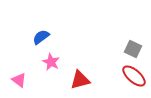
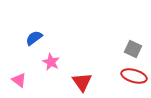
blue semicircle: moved 7 px left, 1 px down
red ellipse: rotated 25 degrees counterclockwise
red triangle: moved 2 px right, 2 px down; rotated 50 degrees counterclockwise
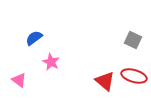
gray square: moved 9 px up
red triangle: moved 23 px right, 1 px up; rotated 15 degrees counterclockwise
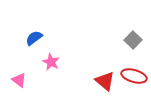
gray square: rotated 18 degrees clockwise
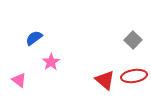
pink star: rotated 12 degrees clockwise
red ellipse: rotated 25 degrees counterclockwise
red triangle: moved 1 px up
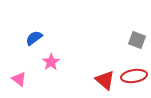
gray square: moved 4 px right; rotated 24 degrees counterclockwise
pink triangle: moved 1 px up
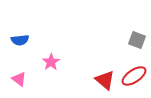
blue semicircle: moved 14 px left, 2 px down; rotated 150 degrees counterclockwise
red ellipse: rotated 25 degrees counterclockwise
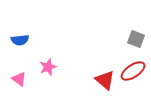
gray square: moved 1 px left, 1 px up
pink star: moved 3 px left, 5 px down; rotated 12 degrees clockwise
red ellipse: moved 1 px left, 5 px up
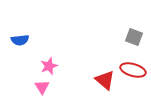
gray square: moved 2 px left, 2 px up
pink star: moved 1 px right, 1 px up
red ellipse: moved 1 px up; rotated 50 degrees clockwise
pink triangle: moved 23 px right, 8 px down; rotated 21 degrees clockwise
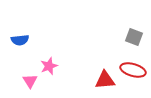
red triangle: rotated 45 degrees counterclockwise
pink triangle: moved 12 px left, 6 px up
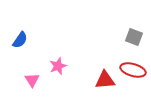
blue semicircle: rotated 48 degrees counterclockwise
pink star: moved 9 px right
pink triangle: moved 2 px right, 1 px up
